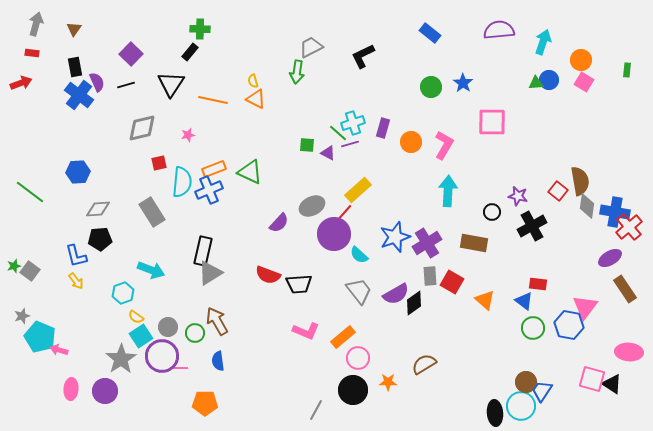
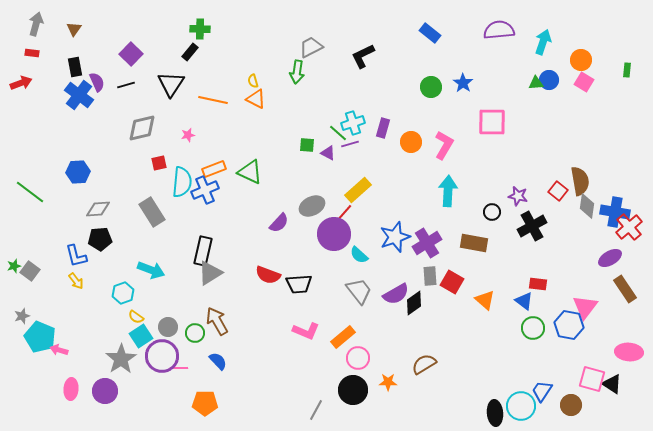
blue cross at (209, 190): moved 4 px left
blue semicircle at (218, 361): rotated 144 degrees clockwise
brown circle at (526, 382): moved 45 px right, 23 px down
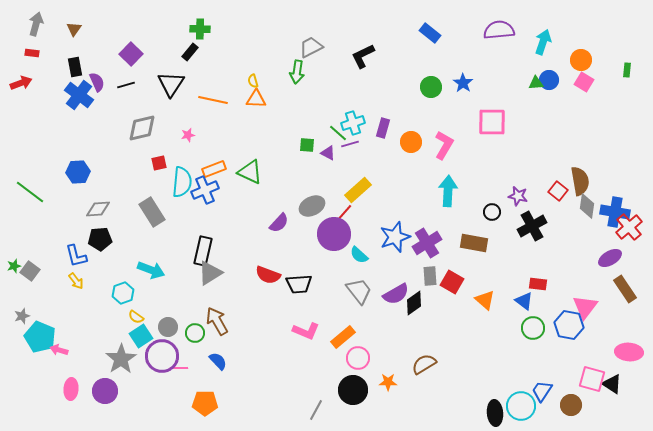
orange triangle at (256, 99): rotated 25 degrees counterclockwise
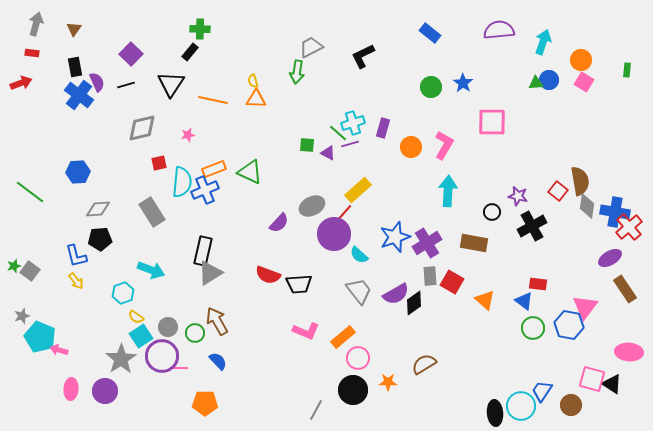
orange circle at (411, 142): moved 5 px down
